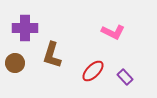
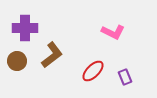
brown L-shape: rotated 144 degrees counterclockwise
brown circle: moved 2 px right, 2 px up
purple rectangle: rotated 21 degrees clockwise
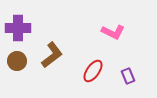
purple cross: moved 7 px left
red ellipse: rotated 10 degrees counterclockwise
purple rectangle: moved 3 px right, 1 px up
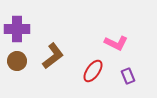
purple cross: moved 1 px left, 1 px down
pink L-shape: moved 3 px right, 11 px down
brown L-shape: moved 1 px right, 1 px down
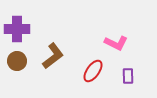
purple rectangle: rotated 21 degrees clockwise
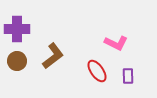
red ellipse: moved 4 px right; rotated 70 degrees counterclockwise
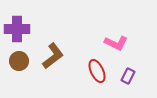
brown circle: moved 2 px right
red ellipse: rotated 10 degrees clockwise
purple rectangle: rotated 28 degrees clockwise
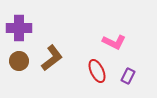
purple cross: moved 2 px right, 1 px up
pink L-shape: moved 2 px left, 1 px up
brown L-shape: moved 1 px left, 2 px down
